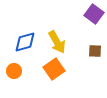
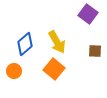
purple square: moved 6 px left
blue diamond: moved 2 px down; rotated 25 degrees counterclockwise
orange square: rotated 15 degrees counterclockwise
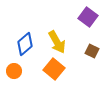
purple square: moved 3 px down
brown square: moved 3 px left; rotated 24 degrees clockwise
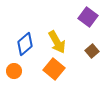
brown square: rotated 24 degrees clockwise
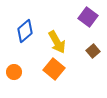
blue diamond: moved 13 px up
brown square: moved 1 px right
orange circle: moved 1 px down
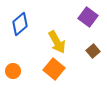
blue diamond: moved 5 px left, 7 px up
orange circle: moved 1 px left, 1 px up
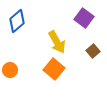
purple square: moved 4 px left, 1 px down
blue diamond: moved 3 px left, 3 px up
orange circle: moved 3 px left, 1 px up
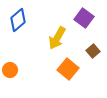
blue diamond: moved 1 px right, 1 px up
yellow arrow: moved 4 px up; rotated 60 degrees clockwise
orange square: moved 14 px right
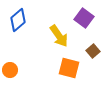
yellow arrow: moved 2 px right, 2 px up; rotated 65 degrees counterclockwise
orange square: moved 1 px right, 1 px up; rotated 25 degrees counterclockwise
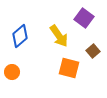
blue diamond: moved 2 px right, 16 px down
orange circle: moved 2 px right, 2 px down
